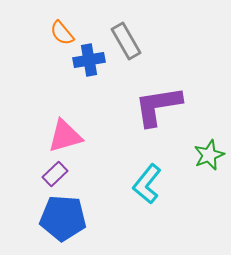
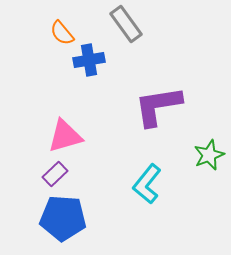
gray rectangle: moved 17 px up; rotated 6 degrees counterclockwise
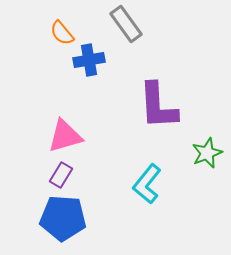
purple L-shape: rotated 84 degrees counterclockwise
green star: moved 2 px left, 2 px up
purple rectangle: moved 6 px right, 1 px down; rotated 15 degrees counterclockwise
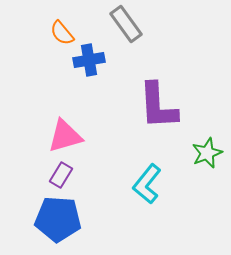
blue pentagon: moved 5 px left, 1 px down
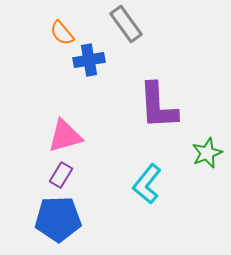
blue pentagon: rotated 6 degrees counterclockwise
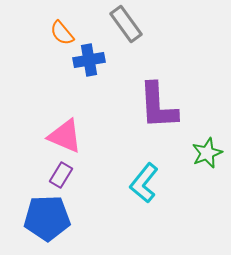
pink triangle: rotated 39 degrees clockwise
cyan L-shape: moved 3 px left, 1 px up
blue pentagon: moved 11 px left, 1 px up
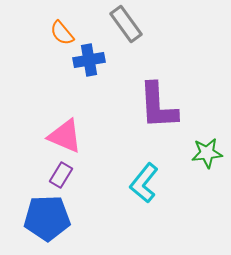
green star: rotated 16 degrees clockwise
